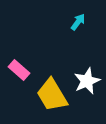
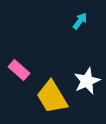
cyan arrow: moved 2 px right, 1 px up
yellow trapezoid: moved 2 px down
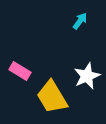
pink rectangle: moved 1 px right, 1 px down; rotated 10 degrees counterclockwise
white star: moved 5 px up
